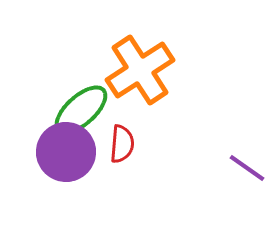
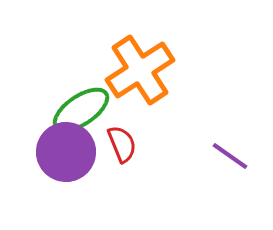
green ellipse: rotated 8 degrees clockwise
red semicircle: rotated 27 degrees counterclockwise
purple line: moved 17 px left, 12 px up
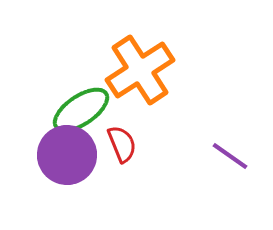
purple circle: moved 1 px right, 3 px down
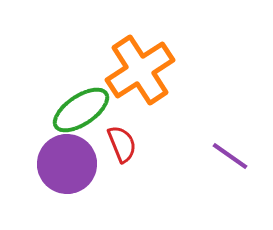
purple circle: moved 9 px down
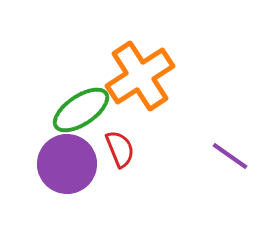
orange cross: moved 6 px down
red semicircle: moved 2 px left, 5 px down
